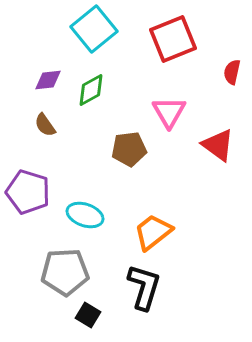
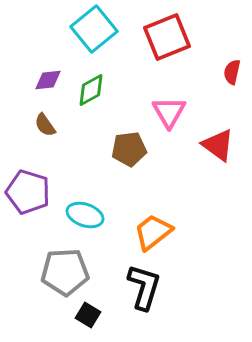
red square: moved 6 px left, 2 px up
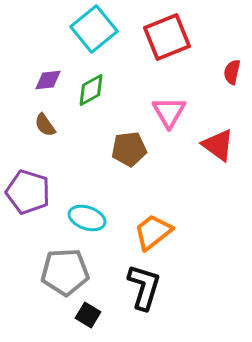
cyan ellipse: moved 2 px right, 3 px down
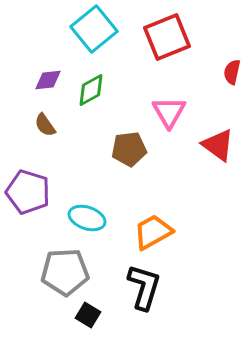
orange trapezoid: rotated 9 degrees clockwise
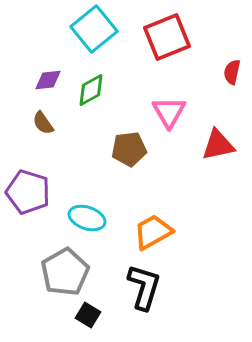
brown semicircle: moved 2 px left, 2 px up
red triangle: rotated 48 degrees counterclockwise
gray pentagon: rotated 27 degrees counterclockwise
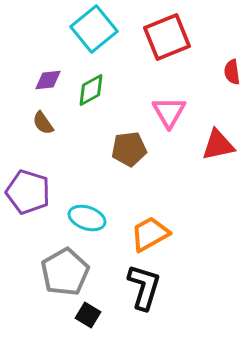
red semicircle: rotated 20 degrees counterclockwise
orange trapezoid: moved 3 px left, 2 px down
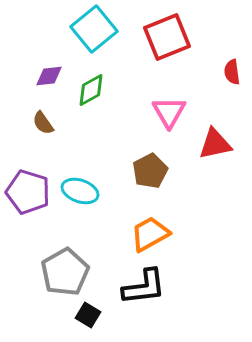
purple diamond: moved 1 px right, 4 px up
red triangle: moved 3 px left, 1 px up
brown pentagon: moved 21 px right, 22 px down; rotated 20 degrees counterclockwise
cyan ellipse: moved 7 px left, 27 px up
black L-shape: rotated 66 degrees clockwise
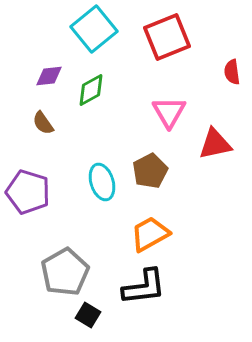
cyan ellipse: moved 22 px right, 9 px up; rotated 54 degrees clockwise
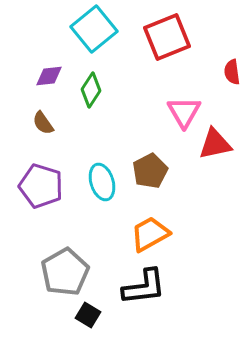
green diamond: rotated 28 degrees counterclockwise
pink triangle: moved 15 px right
purple pentagon: moved 13 px right, 6 px up
